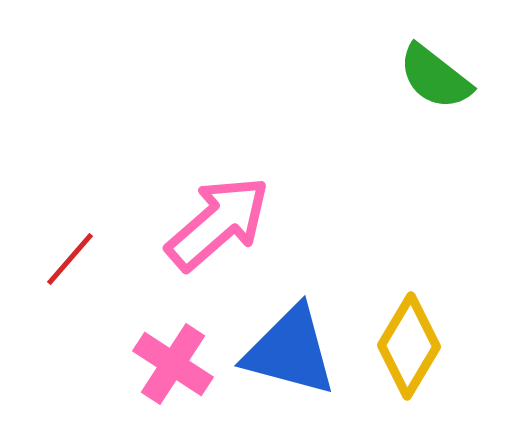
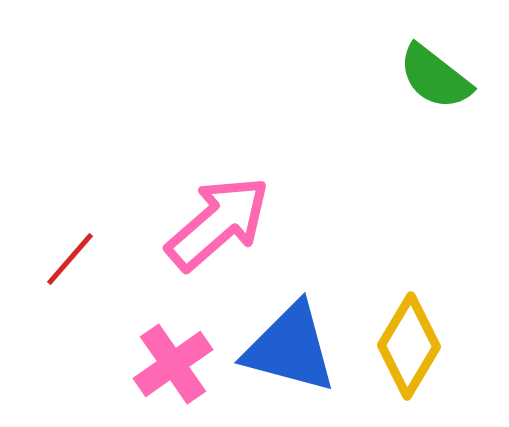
blue triangle: moved 3 px up
pink cross: rotated 22 degrees clockwise
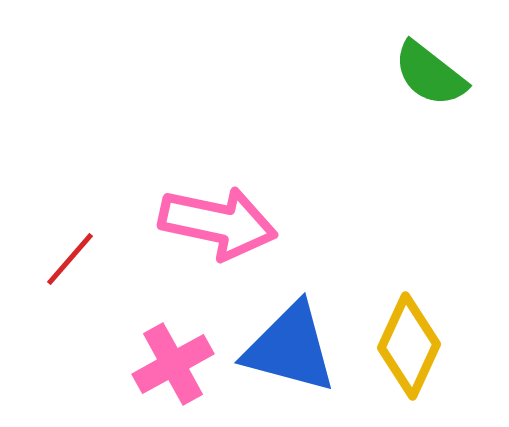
green semicircle: moved 5 px left, 3 px up
pink arrow: rotated 53 degrees clockwise
yellow diamond: rotated 6 degrees counterclockwise
pink cross: rotated 6 degrees clockwise
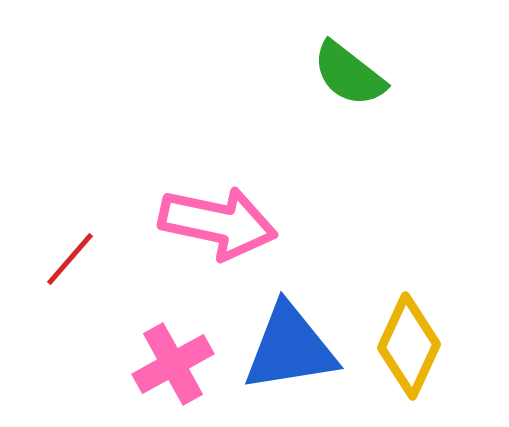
green semicircle: moved 81 px left
blue triangle: rotated 24 degrees counterclockwise
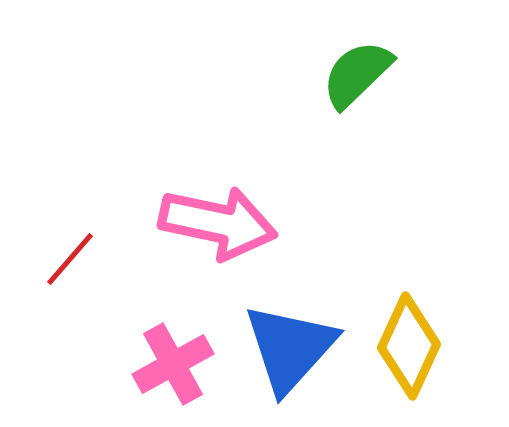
green semicircle: moved 8 px right; rotated 98 degrees clockwise
blue triangle: rotated 39 degrees counterclockwise
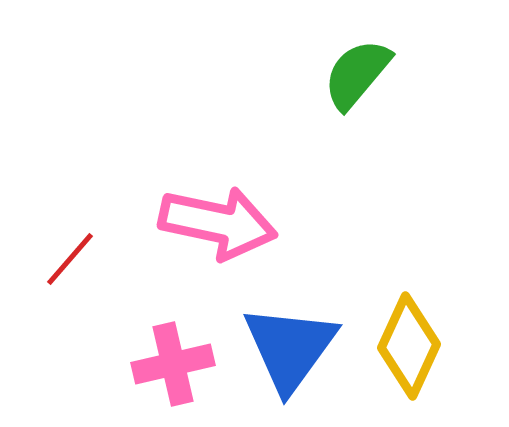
green semicircle: rotated 6 degrees counterclockwise
blue triangle: rotated 6 degrees counterclockwise
pink cross: rotated 16 degrees clockwise
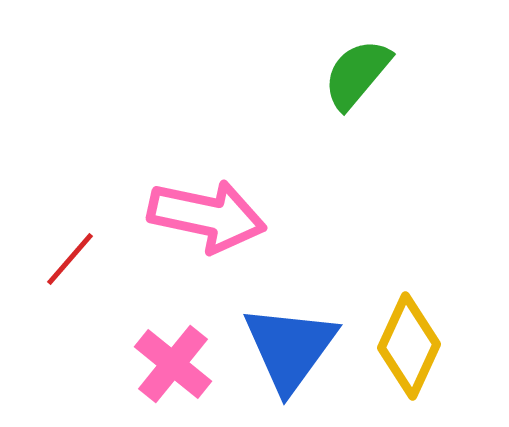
pink arrow: moved 11 px left, 7 px up
pink cross: rotated 38 degrees counterclockwise
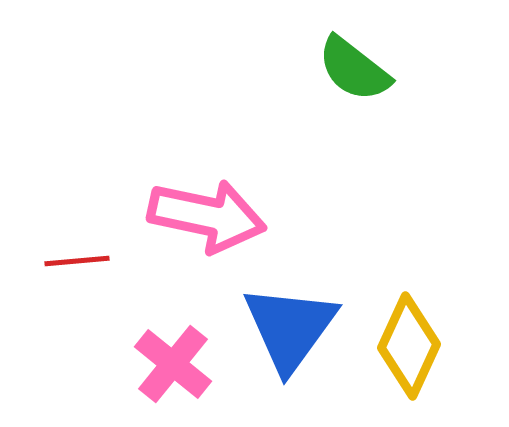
green semicircle: moved 3 px left, 5 px up; rotated 92 degrees counterclockwise
red line: moved 7 px right, 2 px down; rotated 44 degrees clockwise
blue triangle: moved 20 px up
